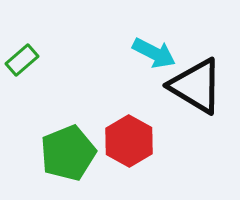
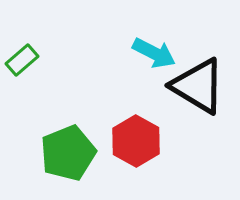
black triangle: moved 2 px right
red hexagon: moved 7 px right
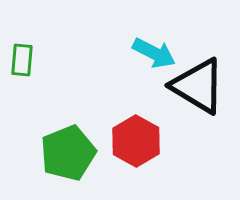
green rectangle: rotated 44 degrees counterclockwise
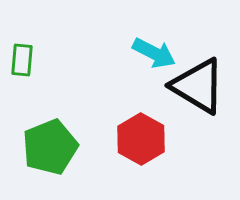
red hexagon: moved 5 px right, 2 px up
green pentagon: moved 18 px left, 6 px up
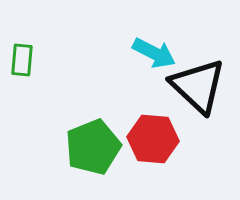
black triangle: rotated 12 degrees clockwise
red hexagon: moved 12 px right; rotated 24 degrees counterclockwise
green pentagon: moved 43 px right
